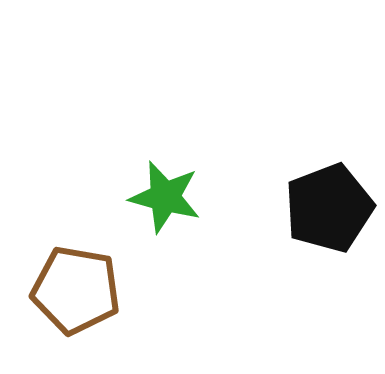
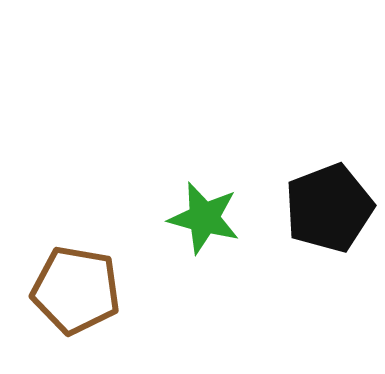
green star: moved 39 px right, 21 px down
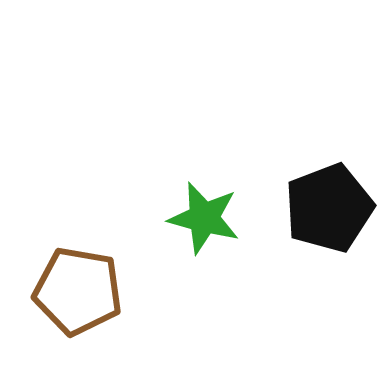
brown pentagon: moved 2 px right, 1 px down
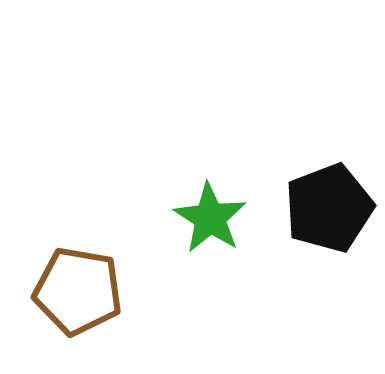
green star: moved 6 px right; rotated 18 degrees clockwise
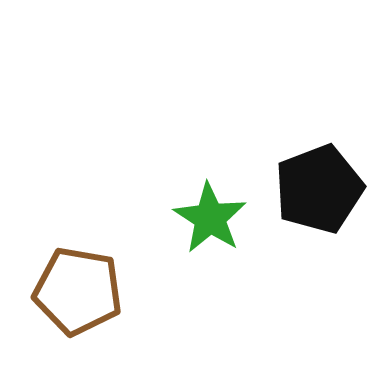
black pentagon: moved 10 px left, 19 px up
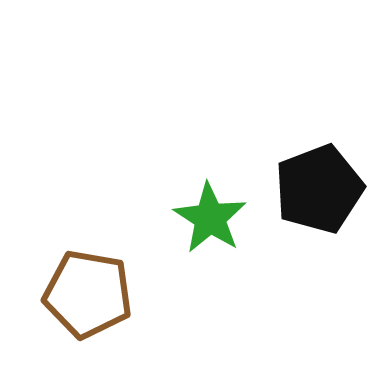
brown pentagon: moved 10 px right, 3 px down
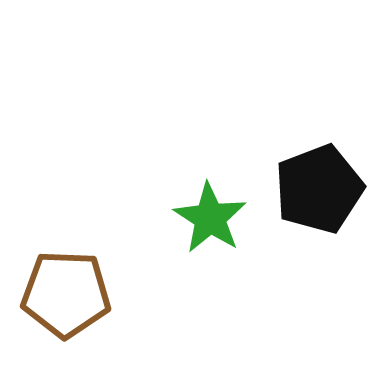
brown pentagon: moved 22 px left; rotated 8 degrees counterclockwise
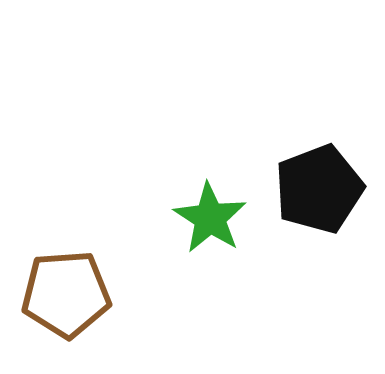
brown pentagon: rotated 6 degrees counterclockwise
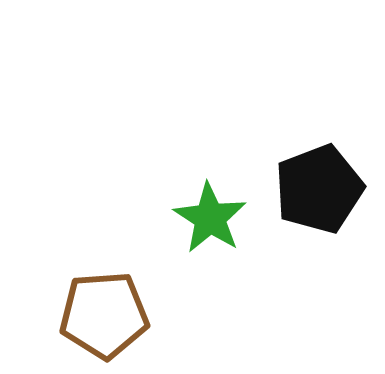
brown pentagon: moved 38 px right, 21 px down
